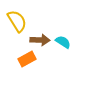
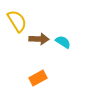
brown arrow: moved 1 px left, 1 px up
orange rectangle: moved 11 px right, 19 px down
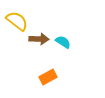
yellow semicircle: rotated 20 degrees counterclockwise
orange rectangle: moved 10 px right, 1 px up
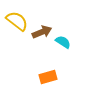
brown arrow: moved 3 px right, 7 px up; rotated 24 degrees counterclockwise
orange rectangle: rotated 12 degrees clockwise
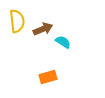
yellow semicircle: rotated 45 degrees clockwise
brown arrow: moved 1 px right, 3 px up
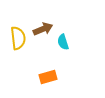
yellow semicircle: moved 1 px right, 17 px down
cyan semicircle: rotated 140 degrees counterclockwise
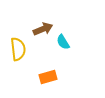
yellow semicircle: moved 11 px down
cyan semicircle: rotated 14 degrees counterclockwise
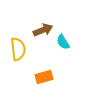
brown arrow: moved 1 px down
orange rectangle: moved 4 px left
